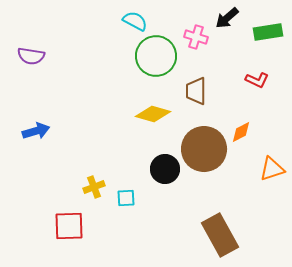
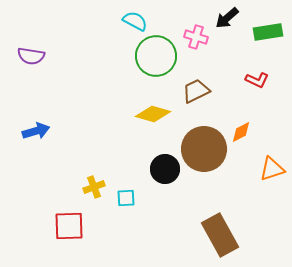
brown trapezoid: rotated 64 degrees clockwise
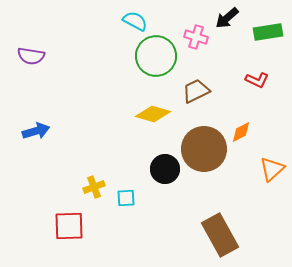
orange triangle: rotated 24 degrees counterclockwise
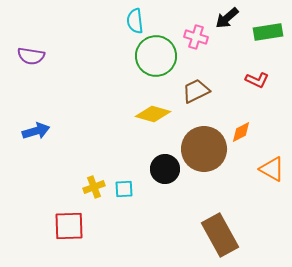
cyan semicircle: rotated 125 degrees counterclockwise
orange triangle: rotated 48 degrees counterclockwise
cyan square: moved 2 px left, 9 px up
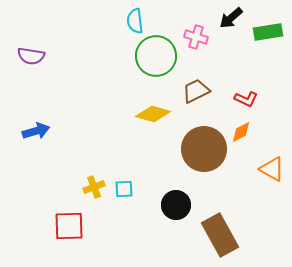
black arrow: moved 4 px right
red L-shape: moved 11 px left, 19 px down
black circle: moved 11 px right, 36 px down
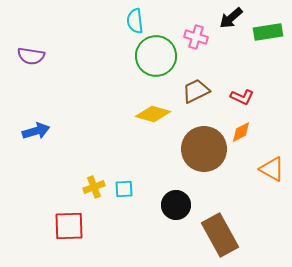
red L-shape: moved 4 px left, 2 px up
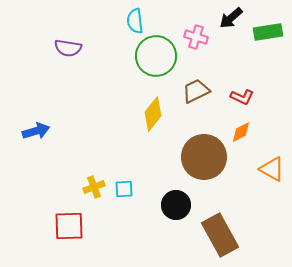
purple semicircle: moved 37 px right, 8 px up
yellow diamond: rotated 68 degrees counterclockwise
brown circle: moved 8 px down
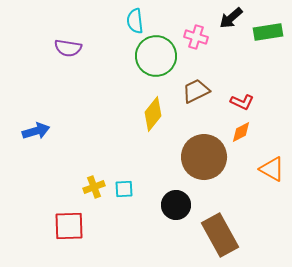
red L-shape: moved 5 px down
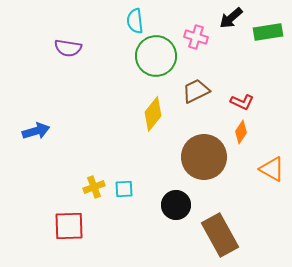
orange diamond: rotated 30 degrees counterclockwise
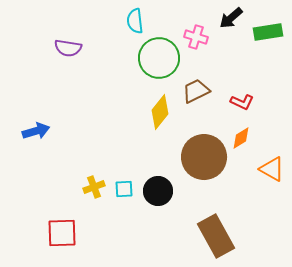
green circle: moved 3 px right, 2 px down
yellow diamond: moved 7 px right, 2 px up
orange diamond: moved 6 px down; rotated 25 degrees clockwise
black circle: moved 18 px left, 14 px up
red square: moved 7 px left, 7 px down
brown rectangle: moved 4 px left, 1 px down
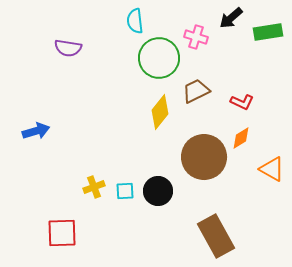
cyan square: moved 1 px right, 2 px down
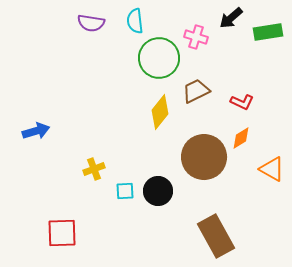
purple semicircle: moved 23 px right, 25 px up
yellow cross: moved 18 px up
